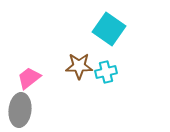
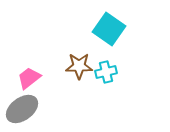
gray ellipse: moved 2 px right, 1 px up; rotated 48 degrees clockwise
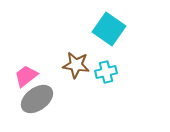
brown star: moved 3 px left, 1 px up; rotated 8 degrees clockwise
pink trapezoid: moved 3 px left, 2 px up
gray ellipse: moved 15 px right, 10 px up
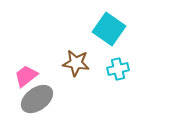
brown star: moved 2 px up
cyan cross: moved 12 px right, 3 px up
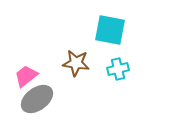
cyan square: moved 1 px right, 1 px down; rotated 24 degrees counterclockwise
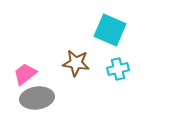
cyan square: rotated 12 degrees clockwise
pink trapezoid: moved 1 px left, 2 px up
gray ellipse: moved 1 px up; rotated 28 degrees clockwise
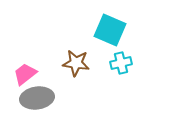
cyan cross: moved 3 px right, 6 px up
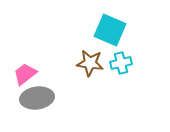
brown star: moved 14 px right
